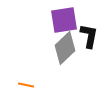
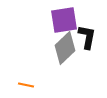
black L-shape: moved 2 px left, 1 px down
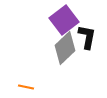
purple square: rotated 28 degrees counterclockwise
orange line: moved 2 px down
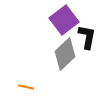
gray diamond: moved 6 px down
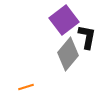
gray diamond: moved 3 px right; rotated 8 degrees counterclockwise
orange line: rotated 28 degrees counterclockwise
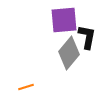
purple square: rotated 32 degrees clockwise
gray diamond: moved 1 px right, 1 px up
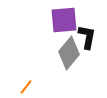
orange line: rotated 35 degrees counterclockwise
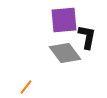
gray diamond: moved 4 px left; rotated 76 degrees counterclockwise
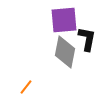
black L-shape: moved 2 px down
gray diamond: moved 1 px up; rotated 48 degrees clockwise
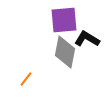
black L-shape: rotated 70 degrees counterclockwise
orange line: moved 8 px up
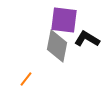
purple square: rotated 12 degrees clockwise
gray diamond: moved 8 px left, 6 px up
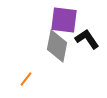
black L-shape: rotated 25 degrees clockwise
